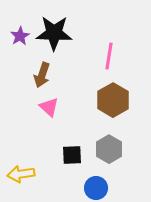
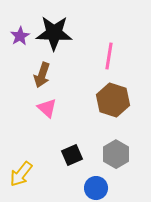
brown hexagon: rotated 12 degrees counterclockwise
pink triangle: moved 2 px left, 1 px down
gray hexagon: moved 7 px right, 5 px down
black square: rotated 20 degrees counterclockwise
yellow arrow: rotated 44 degrees counterclockwise
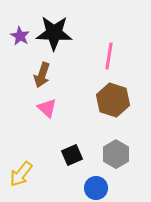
purple star: rotated 12 degrees counterclockwise
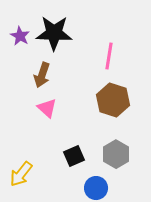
black square: moved 2 px right, 1 px down
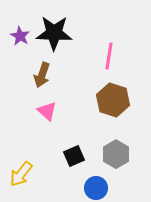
pink triangle: moved 3 px down
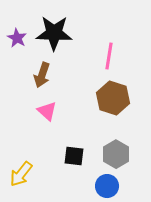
purple star: moved 3 px left, 2 px down
brown hexagon: moved 2 px up
black square: rotated 30 degrees clockwise
blue circle: moved 11 px right, 2 px up
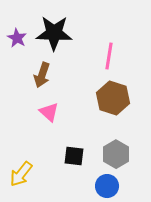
pink triangle: moved 2 px right, 1 px down
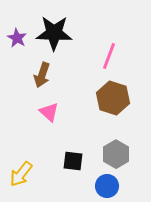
pink line: rotated 12 degrees clockwise
black square: moved 1 px left, 5 px down
